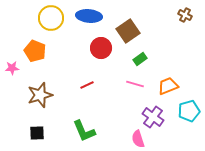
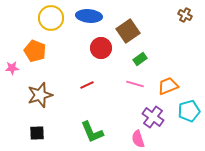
green L-shape: moved 8 px right, 1 px down
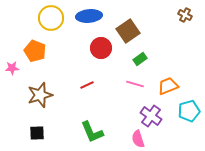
blue ellipse: rotated 10 degrees counterclockwise
purple cross: moved 2 px left, 1 px up
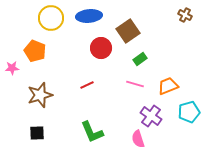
cyan pentagon: moved 1 px down
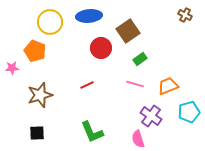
yellow circle: moved 1 px left, 4 px down
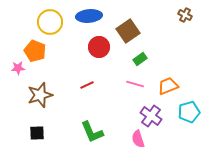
red circle: moved 2 px left, 1 px up
pink star: moved 6 px right
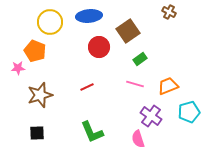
brown cross: moved 16 px left, 3 px up
red line: moved 2 px down
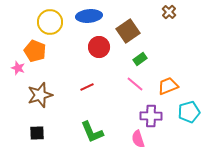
brown cross: rotated 16 degrees clockwise
pink star: rotated 24 degrees clockwise
pink line: rotated 24 degrees clockwise
purple cross: rotated 35 degrees counterclockwise
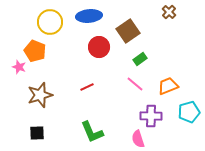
pink star: moved 1 px right, 1 px up
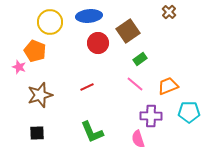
red circle: moved 1 px left, 4 px up
cyan pentagon: rotated 15 degrees clockwise
